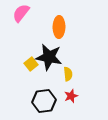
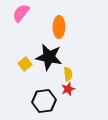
yellow square: moved 6 px left
red star: moved 3 px left, 7 px up
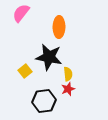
yellow square: moved 7 px down
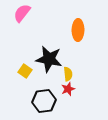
pink semicircle: moved 1 px right
orange ellipse: moved 19 px right, 3 px down
black star: moved 2 px down
yellow square: rotated 16 degrees counterclockwise
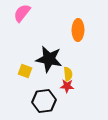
yellow square: rotated 16 degrees counterclockwise
red star: moved 1 px left, 3 px up; rotated 24 degrees clockwise
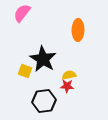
black star: moved 6 px left; rotated 20 degrees clockwise
yellow semicircle: moved 1 px right, 1 px down; rotated 96 degrees counterclockwise
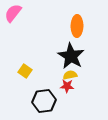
pink semicircle: moved 9 px left
orange ellipse: moved 1 px left, 4 px up
black star: moved 28 px right, 3 px up
yellow square: rotated 16 degrees clockwise
yellow semicircle: moved 1 px right
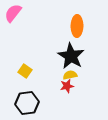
red star: rotated 16 degrees counterclockwise
black hexagon: moved 17 px left, 2 px down
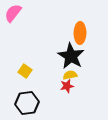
orange ellipse: moved 3 px right, 7 px down
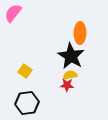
red star: moved 1 px up; rotated 16 degrees clockwise
